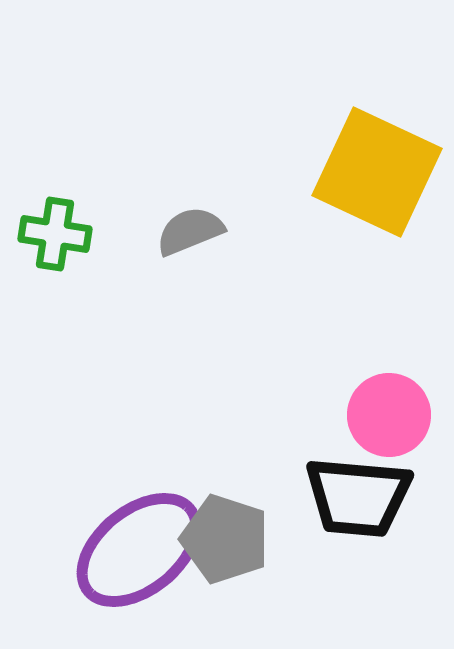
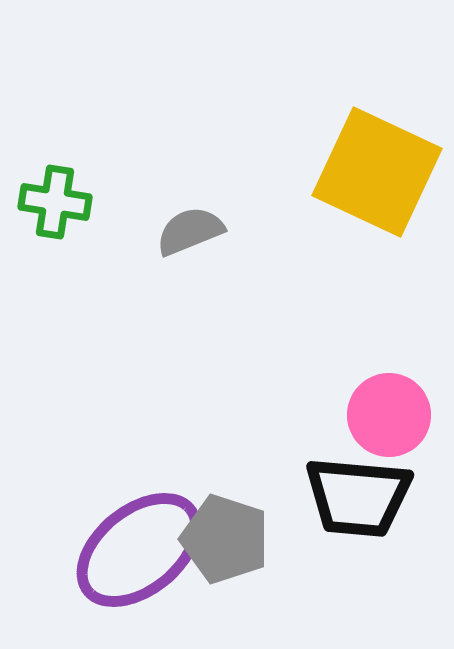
green cross: moved 32 px up
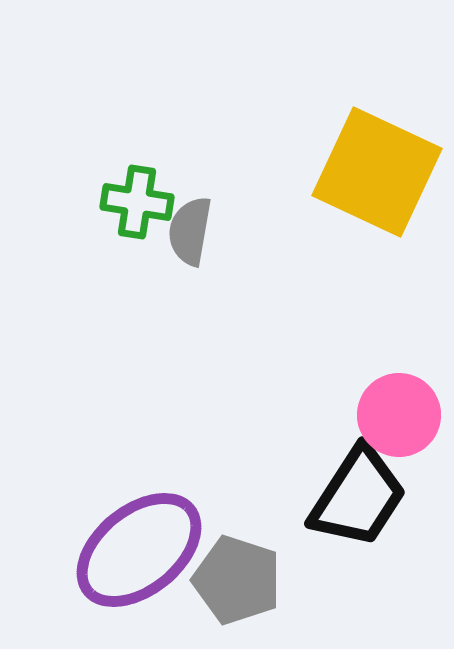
green cross: moved 82 px right
gray semicircle: rotated 58 degrees counterclockwise
pink circle: moved 10 px right
black trapezoid: rotated 62 degrees counterclockwise
gray pentagon: moved 12 px right, 41 px down
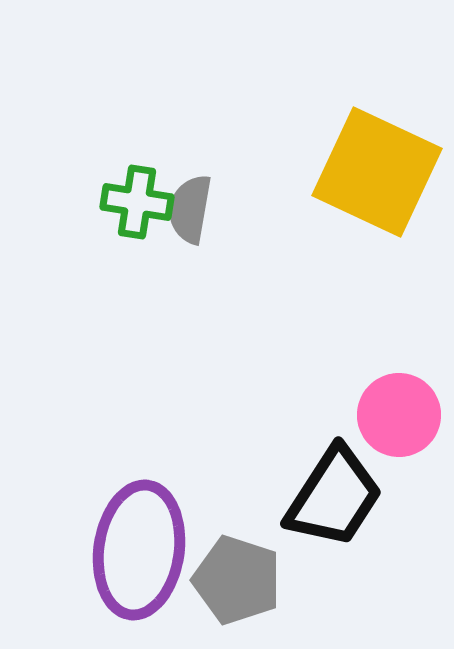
gray semicircle: moved 22 px up
black trapezoid: moved 24 px left
purple ellipse: rotated 43 degrees counterclockwise
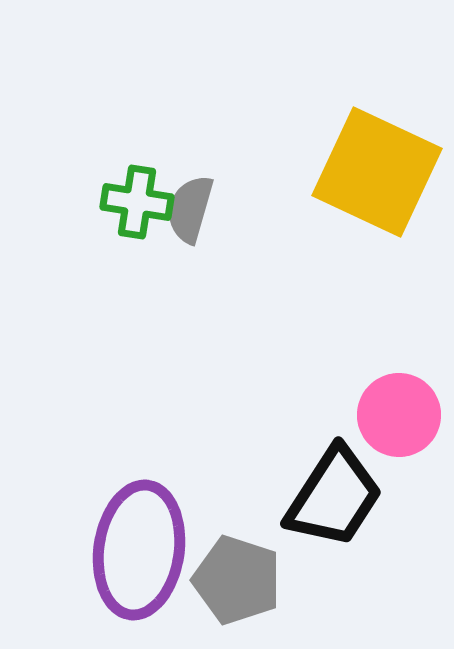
gray semicircle: rotated 6 degrees clockwise
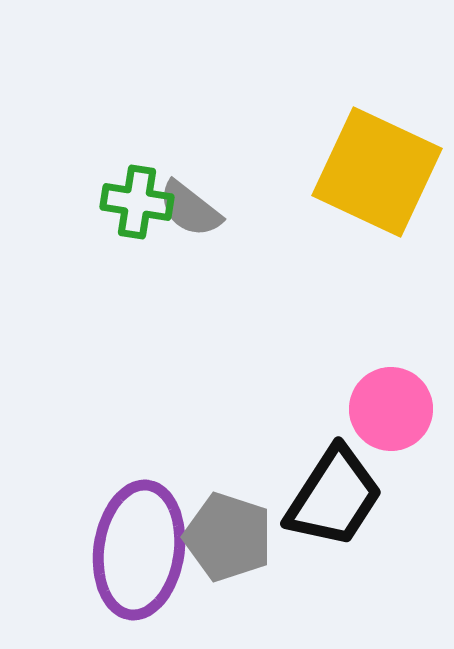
gray semicircle: rotated 68 degrees counterclockwise
pink circle: moved 8 px left, 6 px up
gray pentagon: moved 9 px left, 43 px up
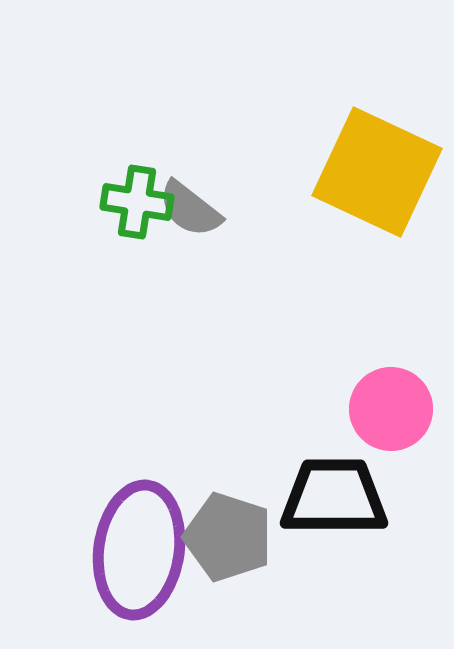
black trapezoid: rotated 123 degrees counterclockwise
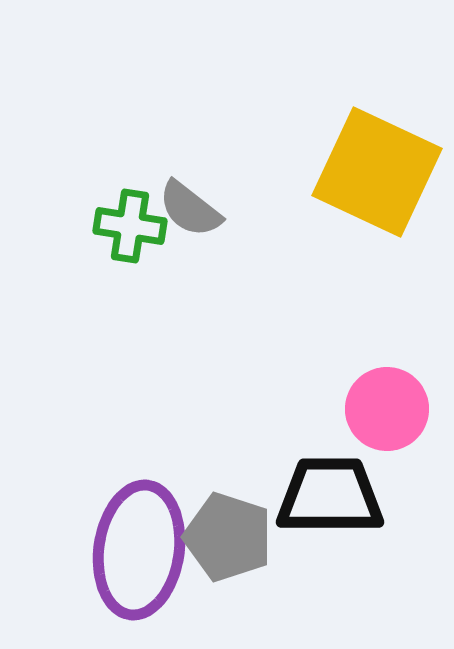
green cross: moved 7 px left, 24 px down
pink circle: moved 4 px left
black trapezoid: moved 4 px left, 1 px up
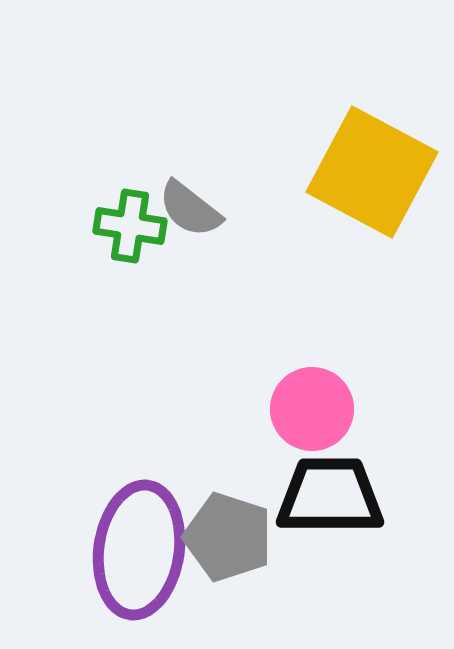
yellow square: moved 5 px left; rotated 3 degrees clockwise
pink circle: moved 75 px left
